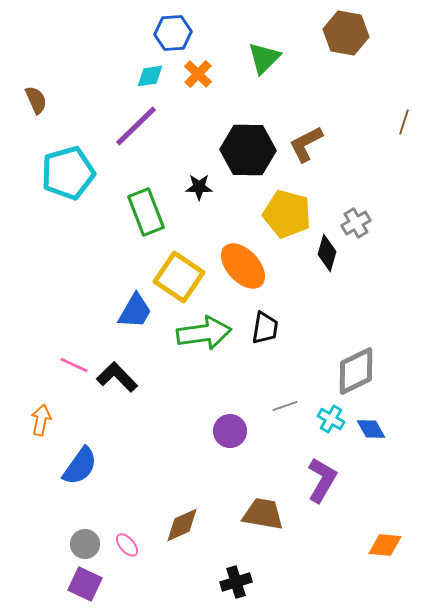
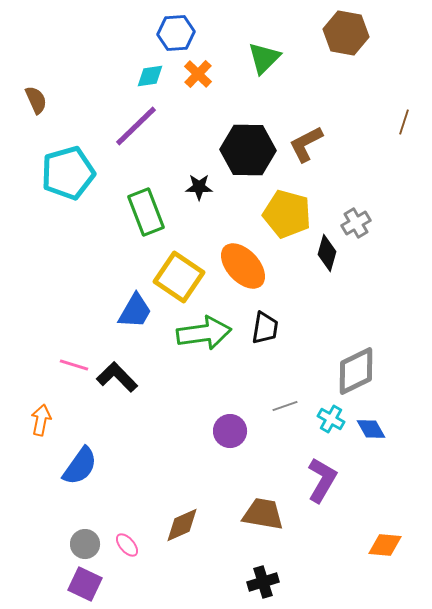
blue hexagon: moved 3 px right
pink line: rotated 8 degrees counterclockwise
black cross: moved 27 px right
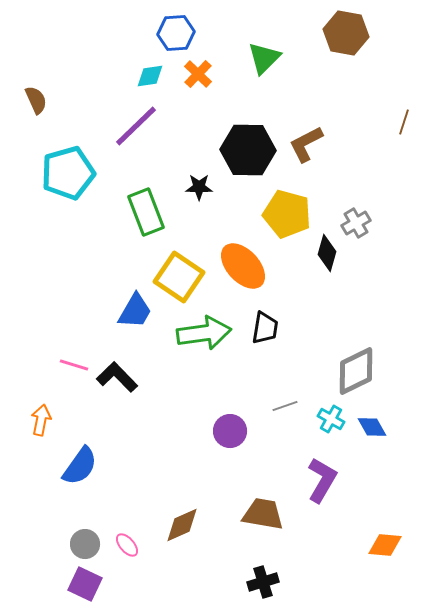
blue diamond: moved 1 px right, 2 px up
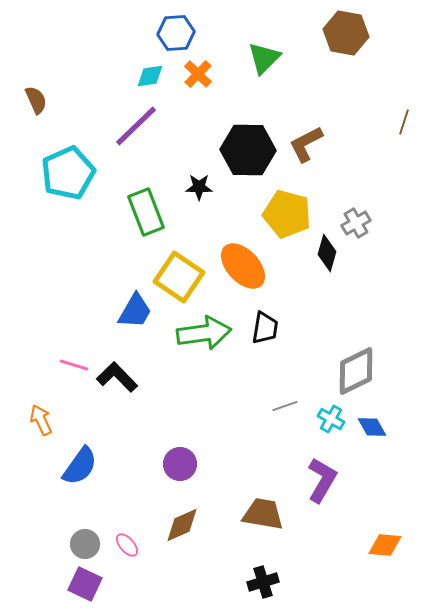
cyan pentagon: rotated 8 degrees counterclockwise
orange arrow: rotated 36 degrees counterclockwise
purple circle: moved 50 px left, 33 px down
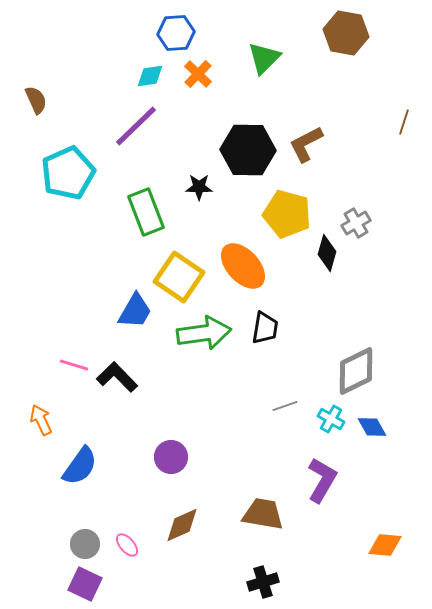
purple circle: moved 9 px left, 7 px up
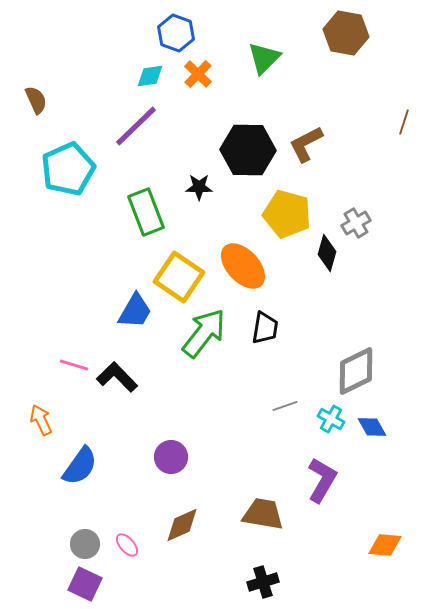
blue hexagon: rotated 24 degrees clockwise
cyan pentagon: moved 4 px up
green arrow: rotated 44 degrees counterclockwise
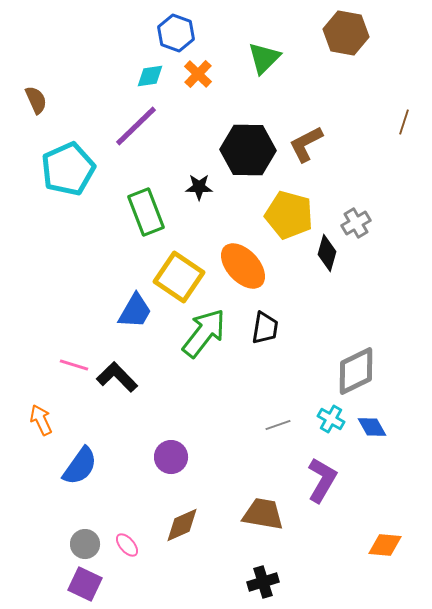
yellow pentagon: moved 2 px right, 1 px down
gray line: moved 7 px left, 19 px down
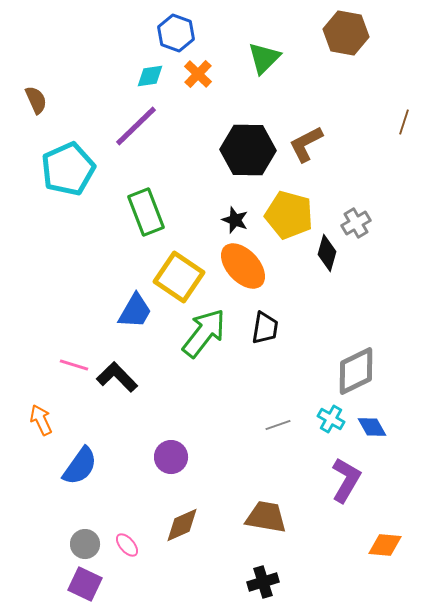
black star: moved 36 px right, 33 px down; rotated 20 degrees clockwise
purple L-shape: moved 24 px right
brown trapezoid: moved 3 px right, 3 px down
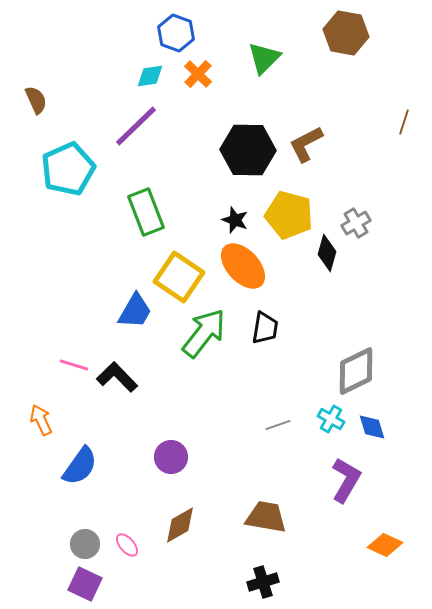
blue diamond: rotated 12 degrees clockwise
brown diamond: moved 2 px left; rotated 6 degrees counterclockwise
orange diamond: rotated 20 degrees clockwise
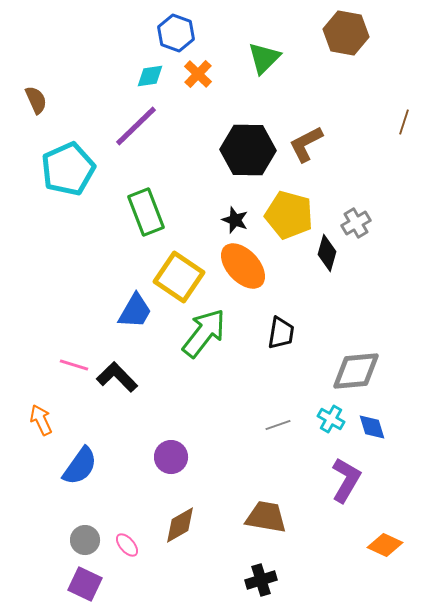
black trapezoid: moved 16 px right, 5 px down
gray diamond: rotated 21 degrees clockwise
gray circle: moved 4 px up
black cross: moved 2 px left, 2 px up
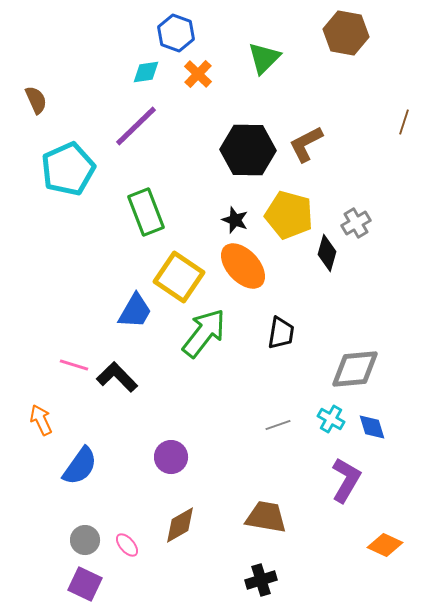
cyan diamond: moved 4 px left, 4 px up
gray diamond: moved 1 px left, 2 px up
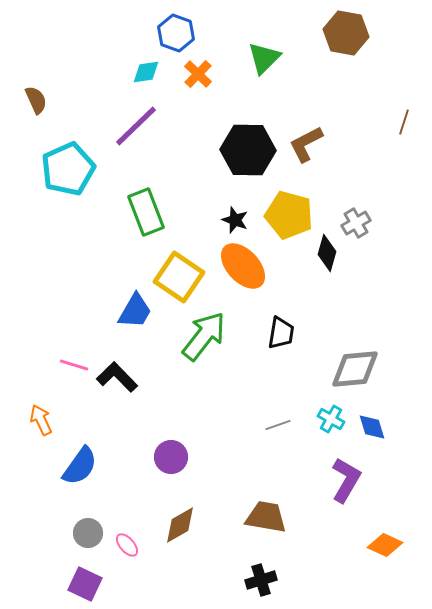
green arrow: moved 3 px down
gray circle: moved 3 px right, 7 px up
